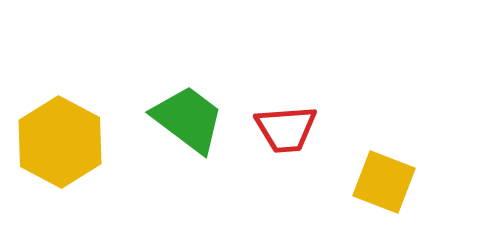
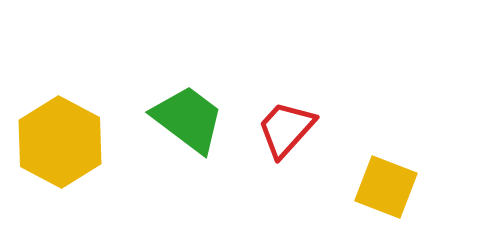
red trapezoid: rotated 136 degrees clockwise
yellow square: moved 2 px right, 5 px down
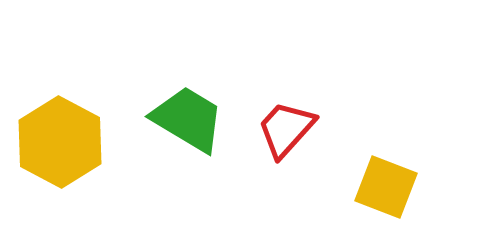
green trapezoid: rotated 6 degrees counterclockwise
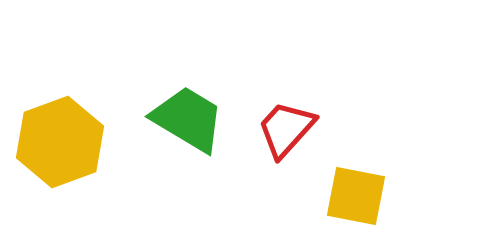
yellow hexagon: rotated 12 degrees clockwise
yellow square: moved 30 px left, 9 px down; rotated 10 degrees counterclockwise
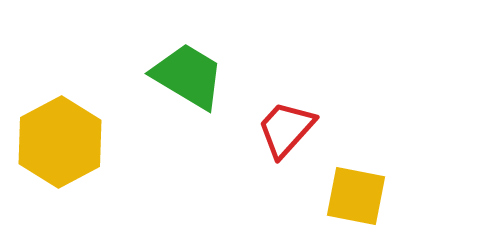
green trapezoid: moved 43 px up
yellow hexagon: rotated 8 degrees counterclockwise
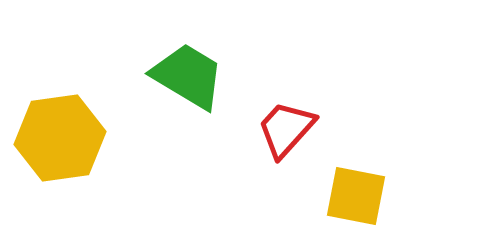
yellow hexagon: moved 4 px up; rotated 20 degrees clockwise
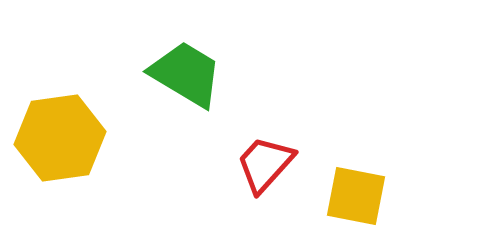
green trapezoid: moved 2 px left, 2 px up
red trapezoid: moved 21 px left, 35 px down
